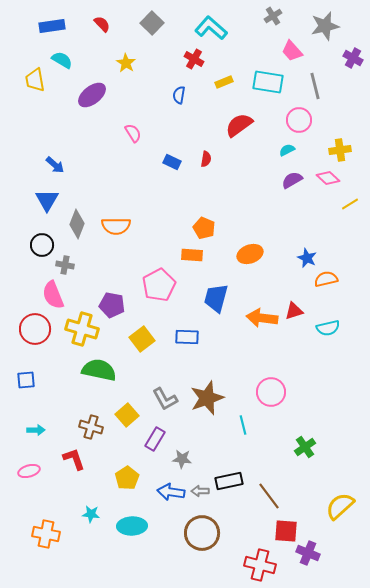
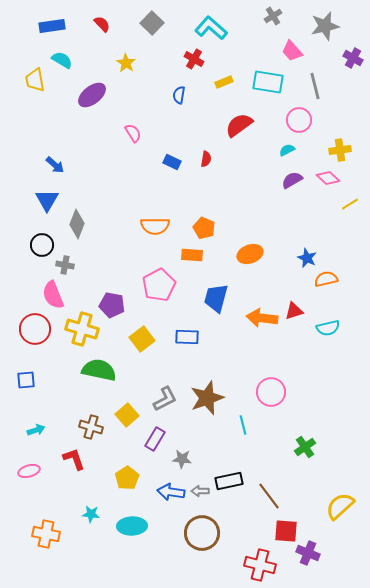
orange semicircle at (116, 226): moved 39 px right
gray L-shape at (165, 399): rotated 88 degrees counterclockwise
cyan arrow at (36, 430): rotated 18 degrees counterclockwise
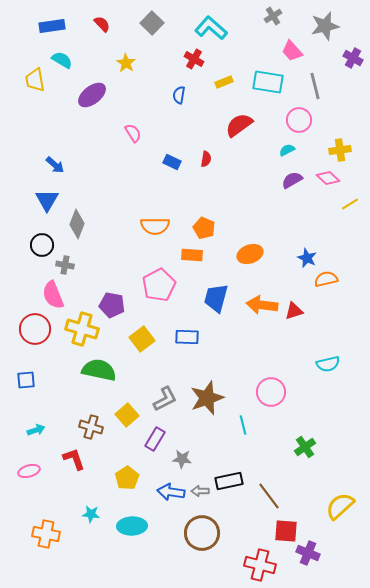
orange arrow at (262, 318): moved 13 px up
cyan semicircle at (328, 328): moved 36 px down
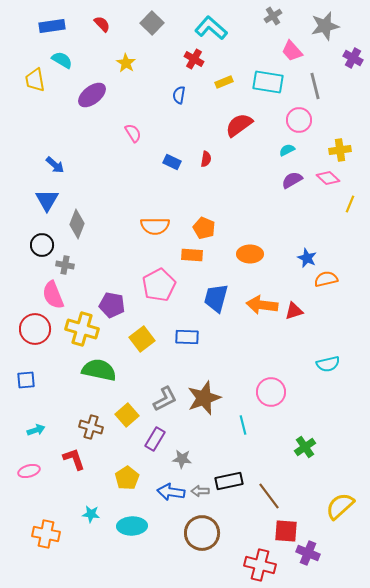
yellow line at (350, 204): rotated 36 degrees counterclockwise
orange ellipse at (250, 254): rotated 20 degrees clockwise
brown star at (207, 398): moved 3 px left
